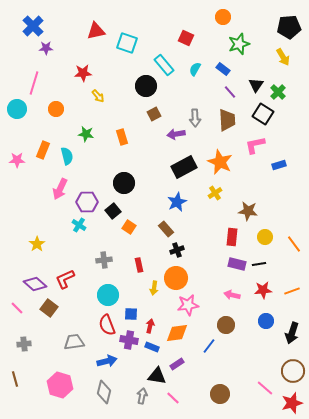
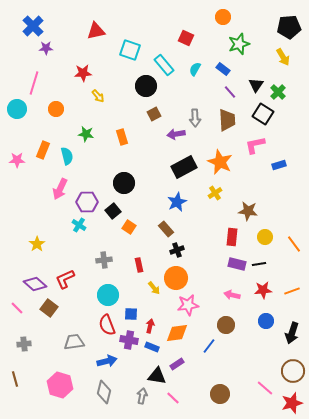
cyan square at (127, 43): moved 3 px right, 7 px down
yellow arrow at (154, 288): rotated 48 degrees counterclockwise
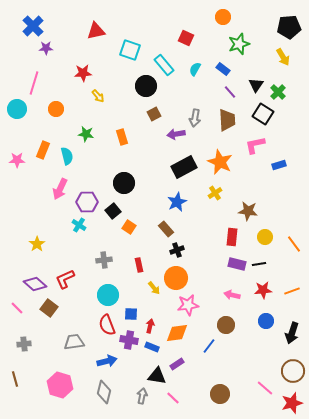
gray arrow at (195, 118): rotated 12 degrees clockwise
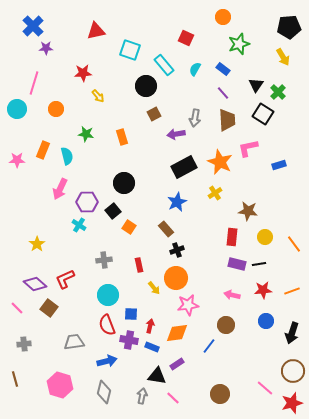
purple line at (230, 92): moved 7 px left, 1 px down
pink L-shape at (255, 145): moved 7 px left, 3 px down
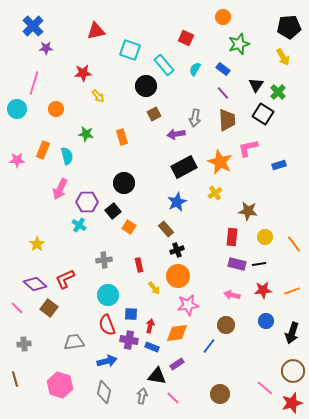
orange circle at (176, 278): moved 2 px right, 2 px up
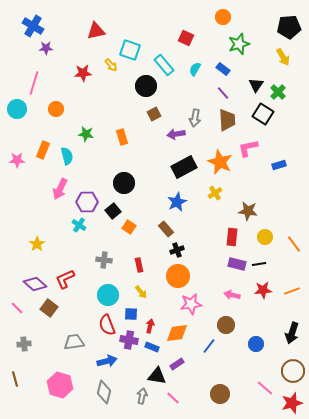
blue cross at (33, 26): rotated 15 degrees counterclockwise
yellow arrow at (98, 96): moved 13 px right, 31 px up
gray cross at (104, 260): rotated 14 degrees clockwise
yellow arrow at (154, 288): moved 13 px left, 4 px down
pink star at (188, 305): moved 3 px right, 1 px up
blue circle at (266, 321): moved 10 px left, 23 px down
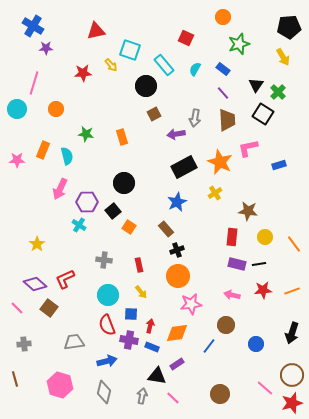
brown circle at (293, 371): moved 1 px left, 4 px down
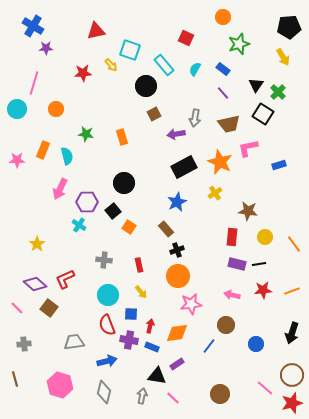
brown trapezoid at (227, 120): moved 2 px right, 4 px down; rotated 80 degrees clockwise
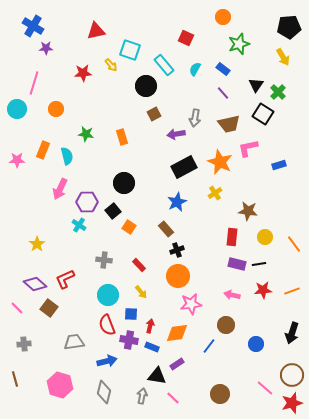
red rectangle at (139, 265): rotated 32 degrees counterclockwise
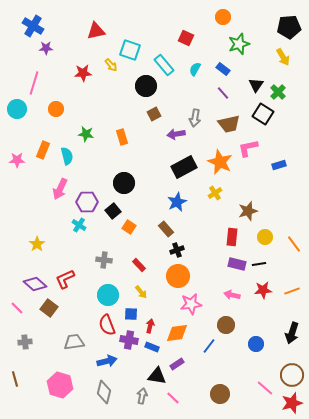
brown star at (248, 211): rotated 24 degrees counterclockwise
gray cross at (24, 344): moved 1 px right, 2 px up
